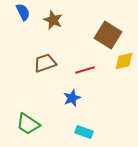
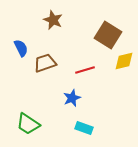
blue semicircle: moved 2 px left, 36 px down
cyan rectangle: moved 4 px up
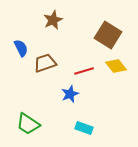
brown star: rotated 24 degrees clockwise
yellow diamond: moved 8 px left, 5 px down; rotated 65 degrees clockwise
red line: moved 1 px left, 1 px down
blue star: moved 2 px left, 4 px up
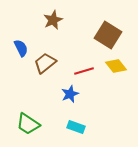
brown trapezoid: rotated 20 degrees counterclockwise
cyan rectangle: moved 8 px left, 1 px up
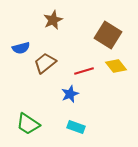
blue semicircle: rotated 102 degrees clockwise
